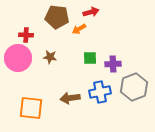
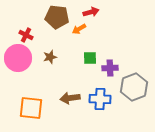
red cross: rotated 24 degrees clockwise
brown star: rotated 24 degrees counterclockwise
purple cross: moved 3 px left, 4 px down
blue cross: moved 7 px down; rotated 15 degrees clockwise
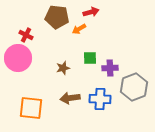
brown star: moved 13 px right, 11 px down
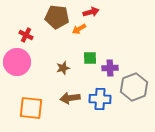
pink circle: moved 1 px left, 4 px down
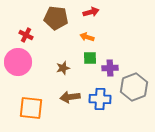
brown pentagon: moved 1 px left, 1 px down
orange arrow: moved 8 px right, 8 px down; rotated 48 degrees clockwise
pink circle: moved 1 px right
brown arrow: moved 1 px up
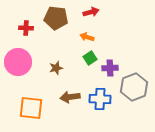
red cross: moved 7 px up; rotated 24 degrees counterclockwise
green square: rotated 32 degrees counterclockwise
brown star: moved 7 px left
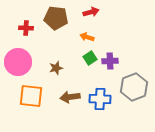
purple cross: moved 7 px up
orange square: moved 12 px up
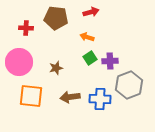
pink circle: moved 1 px right
gray hexagon: moved 5 px left, 2 px up
